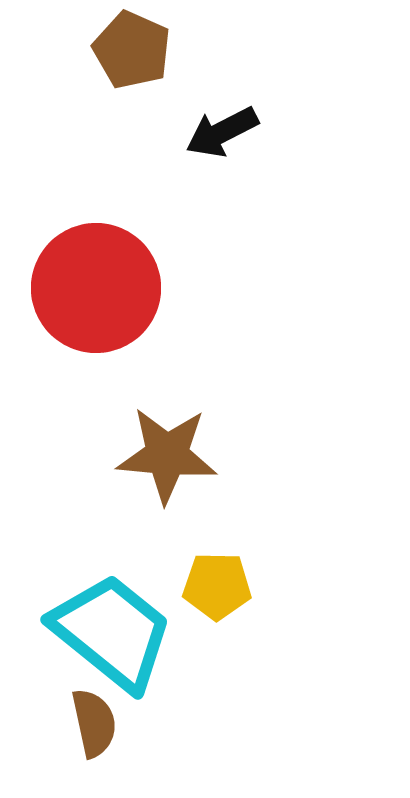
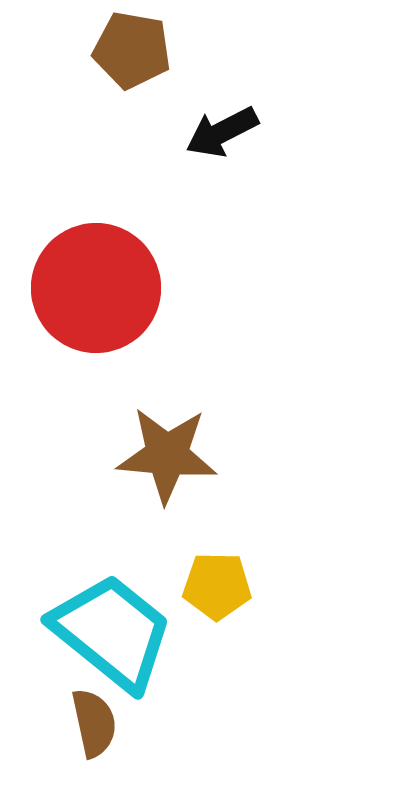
brown pentagon: rotated 14 degrees counterclockwise
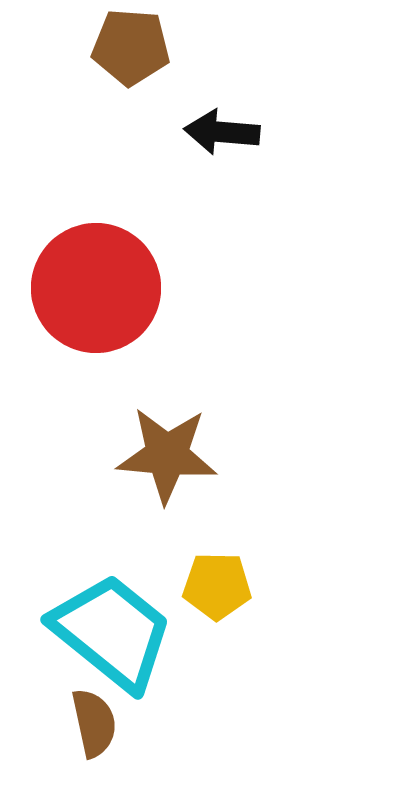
brown pentagon: moved 1 px left, 3 px up; rotated 6 degrees counterclockwise
black arrow: rotated 32 degrees clockwise
